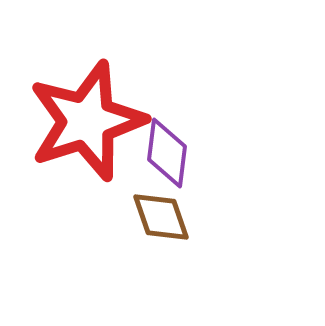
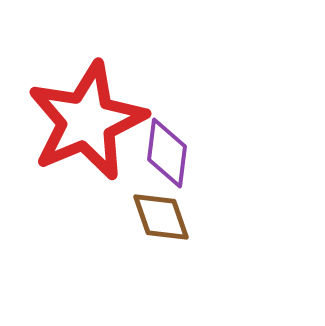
red star: rotated 5 degrees counterclockwise
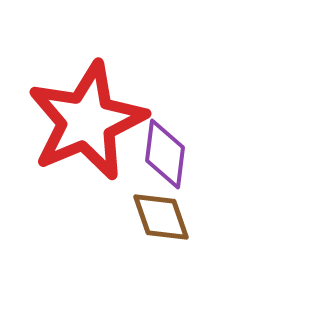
purple diamond: moved 2 px left, 1 px down
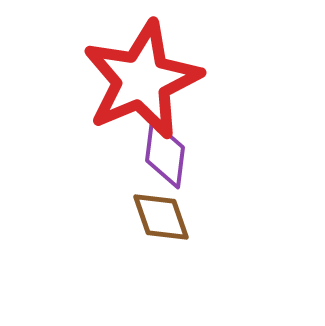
red star: moved 55 px right, 41 px up
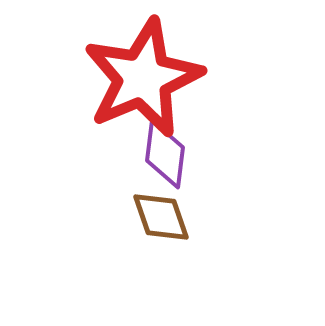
red star: moved 1 px right, 2 px up
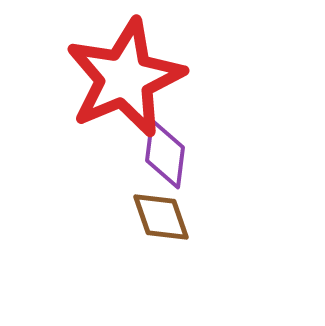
red star: moved 18 px left
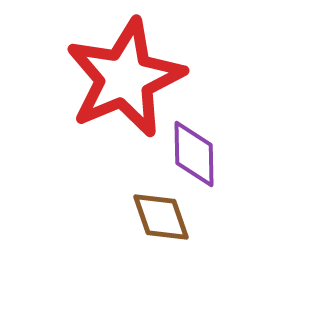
purple diamond: moved 29 px right; rotated 8 degrees counterclockwise
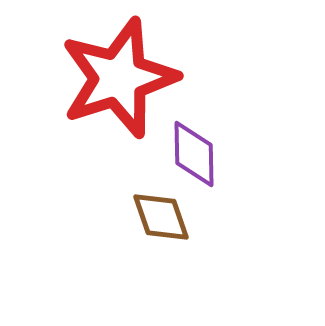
red star: moved 6 px left; rotated 5 degrees clockwise
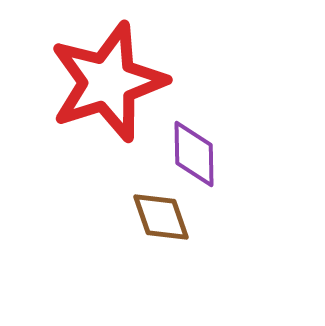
red star: moved 11 px left, 4 px down
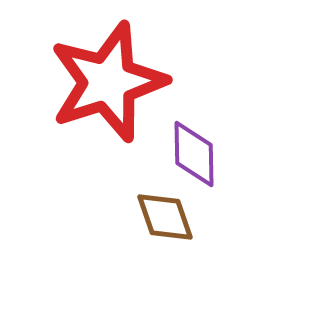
brown diamond: moved 4 px right
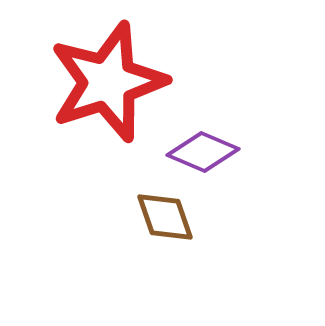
purple diamond: moved 9 px right, 2 px up; rotated 66 degrees counterclockwise
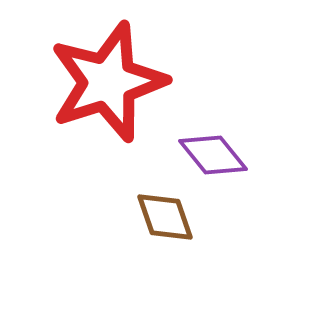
purple diamond: moved 10 px right, 3 px down; rotated 28 degrees clockwise
